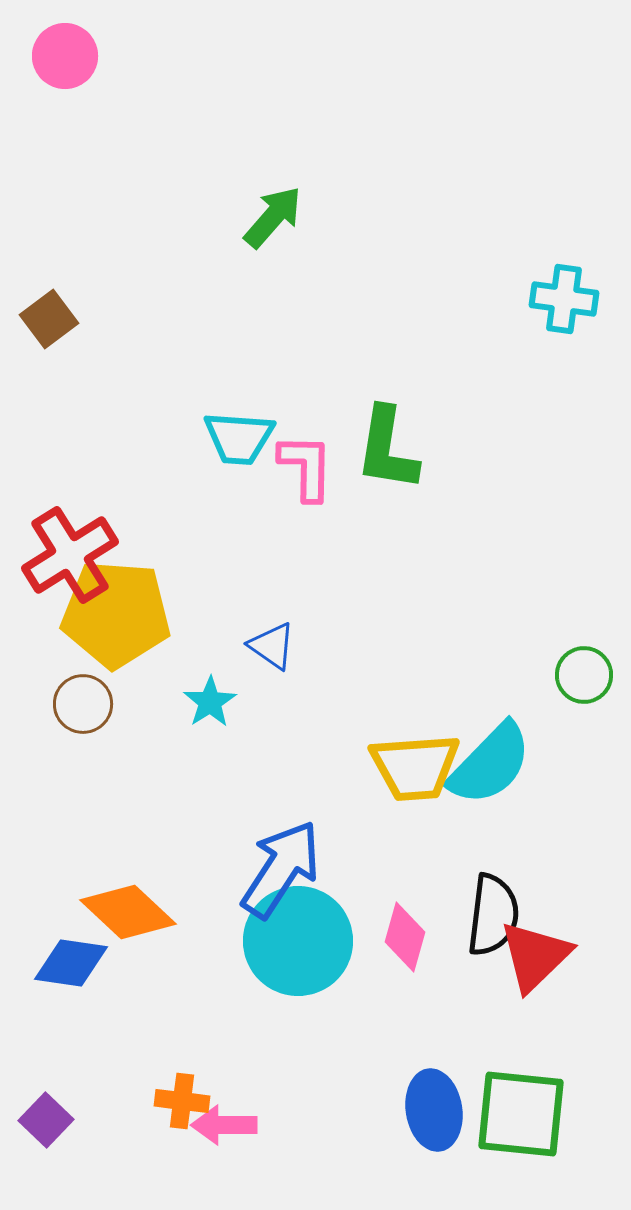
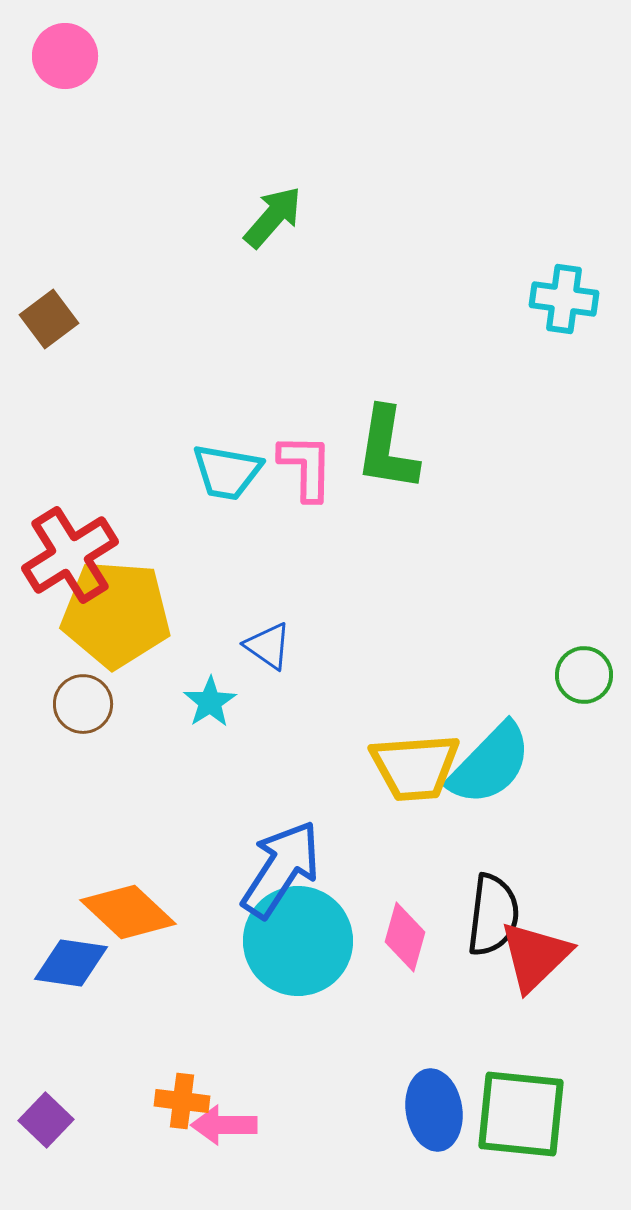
cyan trapezoid: moved 12 px left, 34 px down; rotated 6 degrees clockwise
blue triangle: moved 4 px left
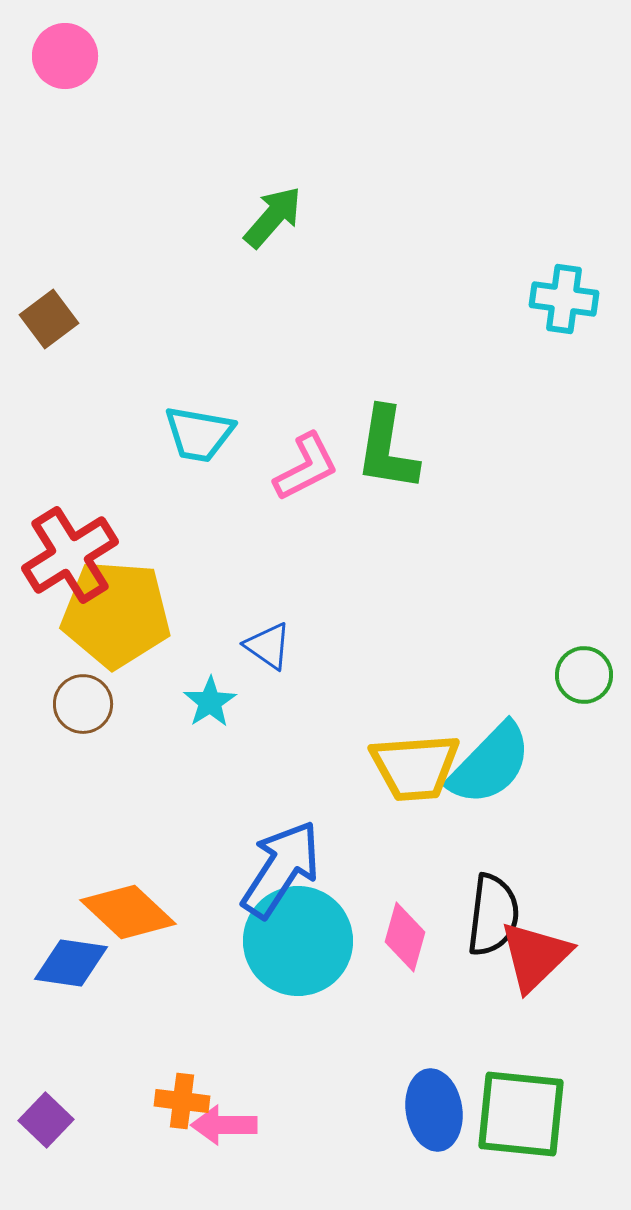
pink L-shape: rotated 62 degrees clockwise
cyan trapezoid: moved 28 px left, 38 px up
